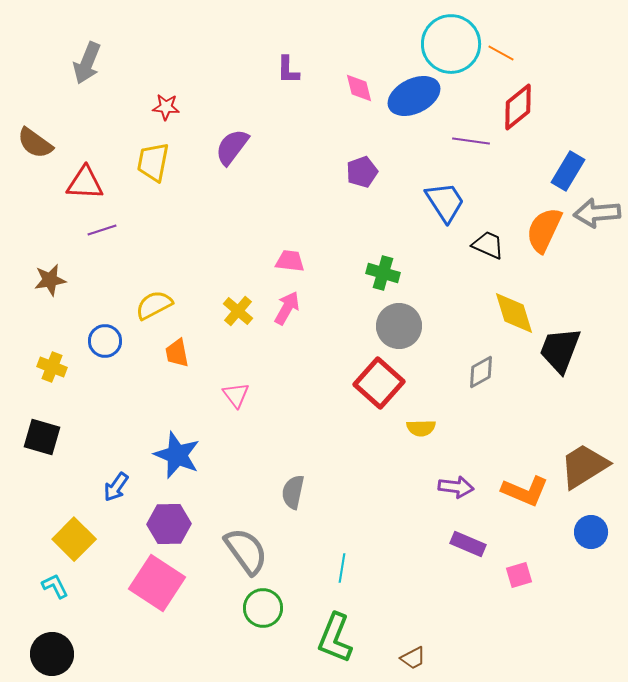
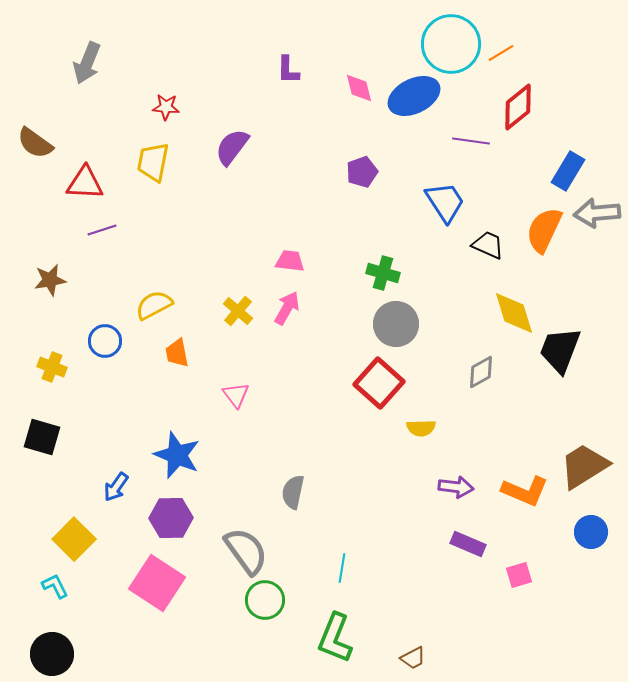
orange line at (501, 53): rotated 60 degrees counterclockwise
gray circle at (399, 326): moved 3 px left, 2 px up
purple hexagon at (169, 524): moved 2 px right, 6 px up
green circle at (263, 608): moved 2 px right, 8 px up
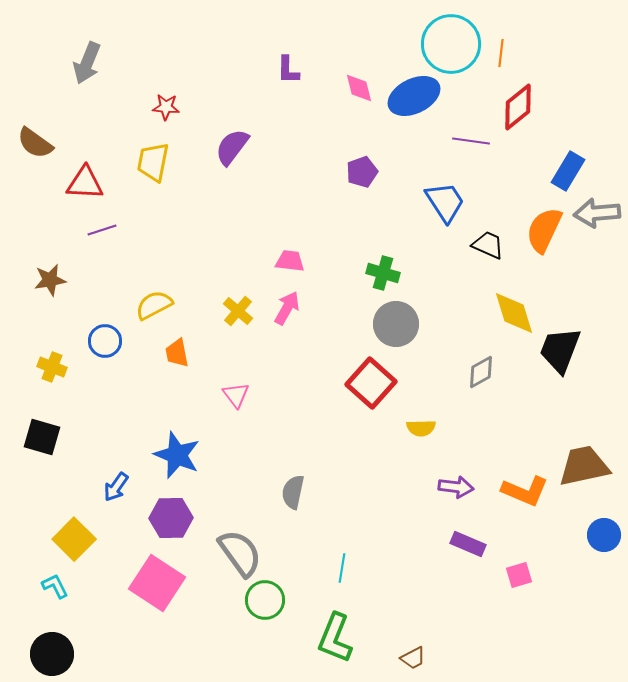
orange line at (501, 53): rotated 52 degrees counterclockwise
red square at (379, 383): moved 8 px left
brown trapezoid at (584, 466): rotated 20 degrees clockwise
blue circle at (591, 532): moved 13 px right, 3 px down
gray semicircle at (246, 551): moved 6 px left, 2 px down
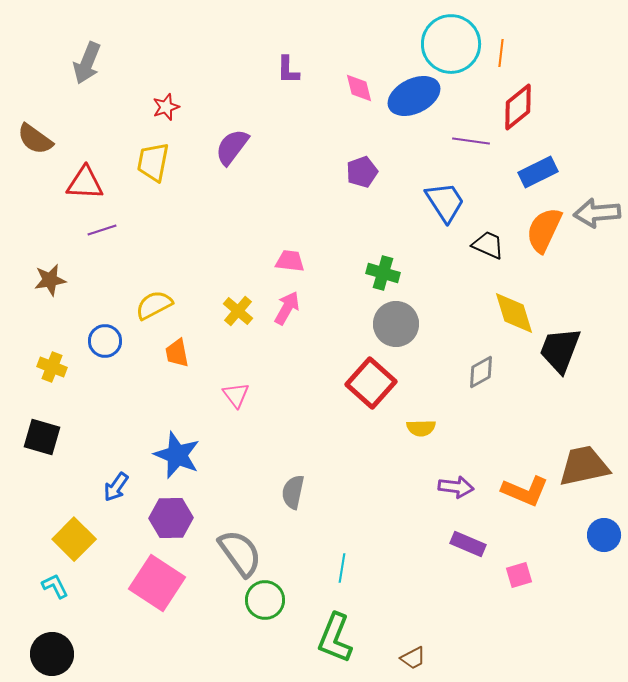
red star at (166, 107): rotated 24 degrees counterclockwise
brown semicircle at (35, 143): moved 4 px up
blue rectangle at (568, 171): moved 30 px left, 1 px down; rotated 33 degrees clockwise
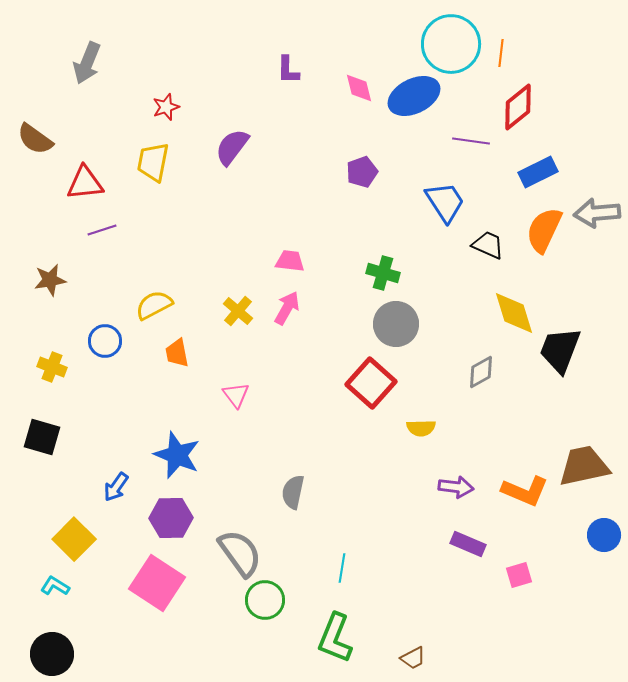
red triangle at (85, 183): rotated 9 degrees counterclockwise
cyan L-shape at (55, 586): rotated 32 degrees counterclockwise
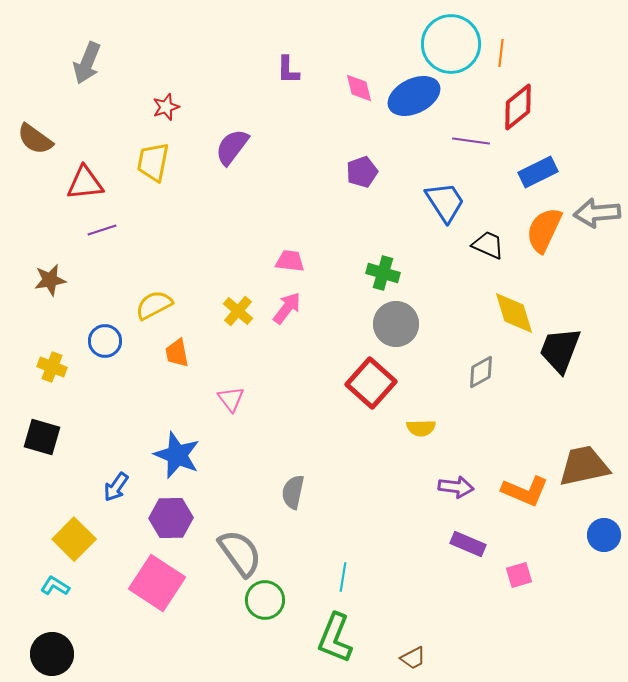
pink arrow at (287, 308): rotated 8 degrees clockwise
pink triangle at (236, 395): moved 5 px left, 4 px down
cyan line at (342, 568): moved 1 px right, 9 px down
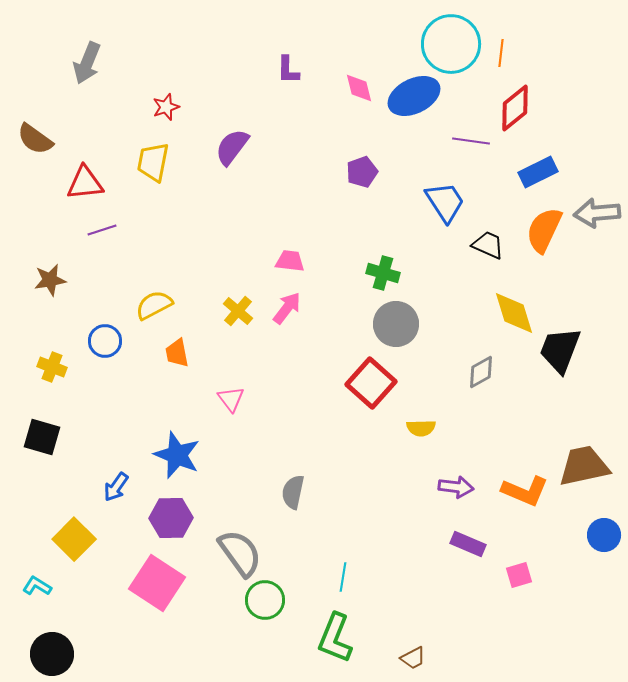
red diamond at (518, 107): moved 3 px left, 1 px down
cyan L-shape at (55, 586): moved 18 px left
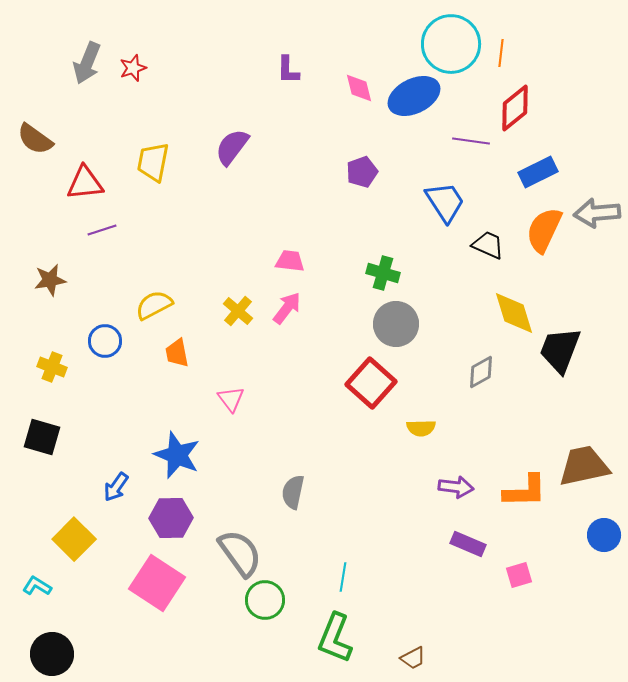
red star at (166, 107): moved 33 px left, 39 px up
orange L-shape at (525, 491): rotated 24 degrees counterclockwise
